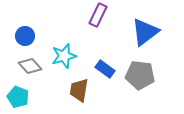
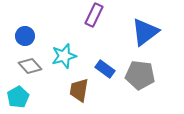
purple rectangle: moved 4 px left
cyan pentagon: rotated 20 degrees clockwise
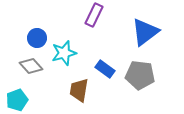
blue circle: moved 12 px right, 2 px down
cyan star: moved 3 px up
gray diamond: moved 1 px right
cyan pentagon: moved 1 px left, 3 px down; rotated 10 degrees clockwise
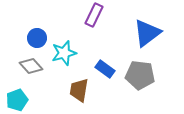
blue triangle: moved 2 px right, 1 px down
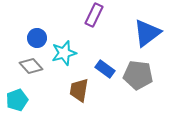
gray pentagon: moved 2 px left
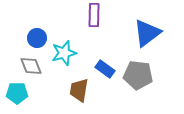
purple rectangle: rotated 25 degrees counterclockwise
gray diamond: rotated 20 degrees clockwise
cyan pentagon: moved 7 px up; rotated 20 degrees clockwise
